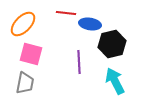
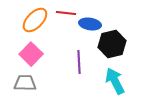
orange ellipse: moved 12 px right, 4 px up
pink square: rotated 30 degrees clockwise
gray trapezoid: rotated 100 degrees counterclockwise
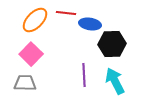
black hexagon: rotated 12 degrees clockwise
purple line: moved 5 px right, 13 px down
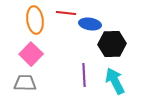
orange ellipse: rotated 52 degrees counterclockwise
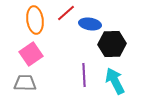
red line: rotated 48 degrees counterclockwise
pink square: rotated 10 degrees clockwise
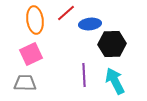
blue ellipse: rotated 15 degrees counterclockwise
pink square: rotated 10 degrees clockwise
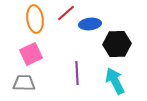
orange ellipse: moved 1 px up
black hexagon: moved 5 px right
purple line: moved 7 px left, 2 px up
gray trapezoid: moved 1 px left
